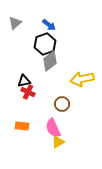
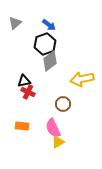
brown circle: moved 1 px right
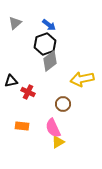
black triangle: moved 13 px left
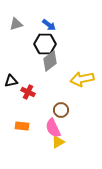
gray triangle: moved 1 px right, 1 px down; rotated 24 degrees clockwise
black hexagon: rotated 20 degrees clockwise
brown circle: moved 2 px left, 6 px down
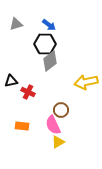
yellow arrow: moved 4 px right, 3 px down
pink semicircle: moved 3 px up
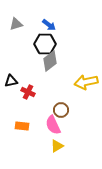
yellow triangle: moved 1 px left, 4 px down
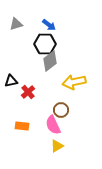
yellow arrow: moved 12 px left
red cross: rotated 24 degrees clockwise
